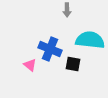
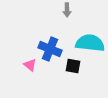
cyan semicircle: moved 3 px down
black square: moved 2 px down
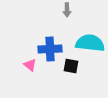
blue cross: rotated 25 degrees counterclockwise
black square: moved 2 px left
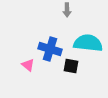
cyan semicircle: moved 2 px left
blue cross: rotated 20 degrees clockwise
pink triangle: moved 2 px left
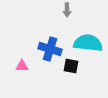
pink triangle: moved 6 px left, 1 px down; rotated 40 degrees counterclockwise
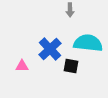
gray arrow: moved 3 px right
blue cross: rotated 30 degrees clockwise
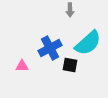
cyan semicircle: rotated 132 degrees clockwise
blue cross: moved 1 px up; rotated 15 degrees clockwise
black square: moved 1 px left, 1 px up
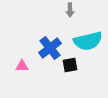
cyan semicircle: moved 2 px up; rotated 28 degrees clockwise
blue cross: rotated 10 degrees counterclockwise
black square: rotated 21 degrees counterclockwise
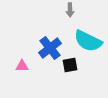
cyan semicircle: rotated 40 degrees clockwise
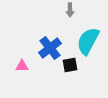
cyan semicircle: rotated 92 degrees clockwise
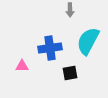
blue cross: rotated 30 degrees clockwise
black square: moved 8 px down
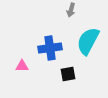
gray arrow: moved 1 px right; rotated 16 degrees clockwise
black square: moved 2 px left, 1 px down
